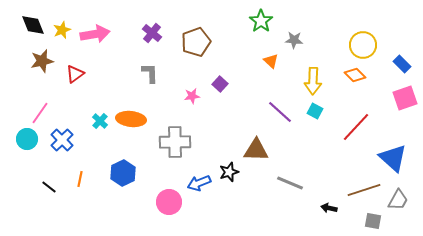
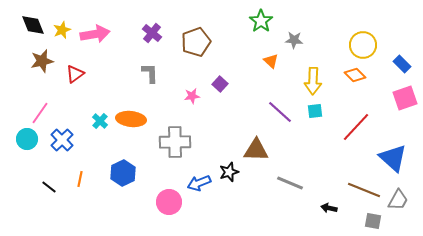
cyan square: rotated 35 degrees counterclockwise
brown line: rotated 40 degrees clockwise
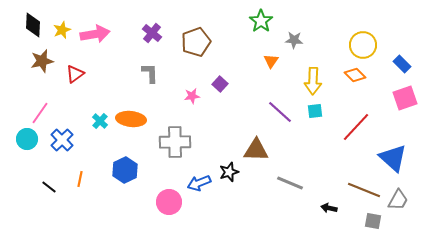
black diamond: rotated 25 degrees clockwise
orange triangle: rotated 21 degrees clockwise
blue hexagon: moved 2 px right, 3 px up
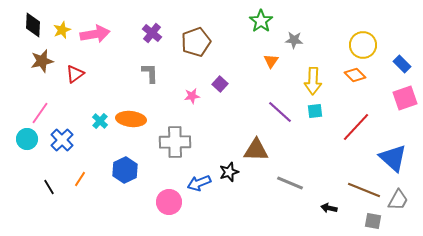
orange line: rotated 21 degrees clockwise
black line: rotated 21 degrees clockwise
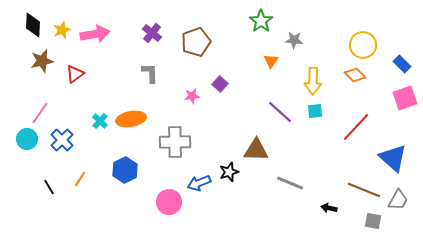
orange ellipse: rotated 16 degrees counterclockwise
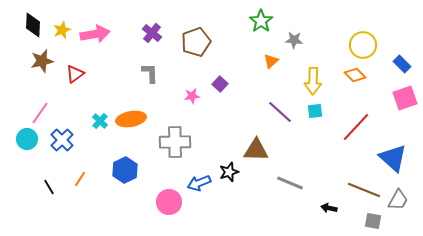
orange triangle: rotated 14 degrees clockwise
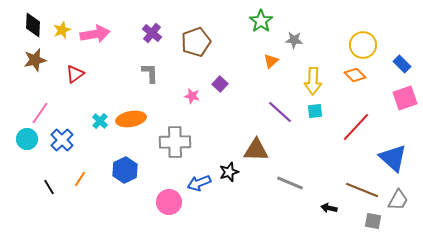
brown star: moved 7 px left, 1 px up
pink star: rotated 21 degrees clockwise
brown line: moved 2 px left
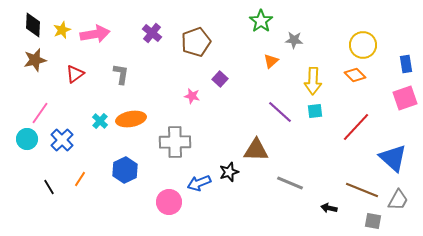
blue rectangle: moved 4 px right; rotated 36 degrees clockwise
gray L-shape: moved 29 px left, 1 px down; rotated 10 degrees clockwise
purple square: moved 5 px up
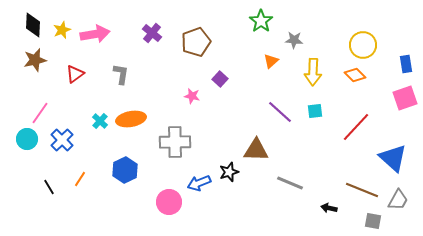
yellow arrow: moved 9 px up
